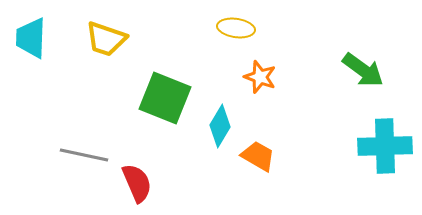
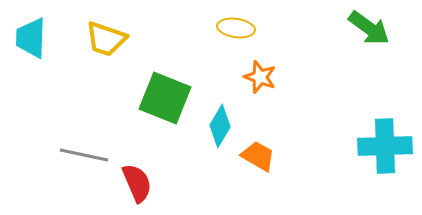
green arrow: moved 6 px right, 42 px up
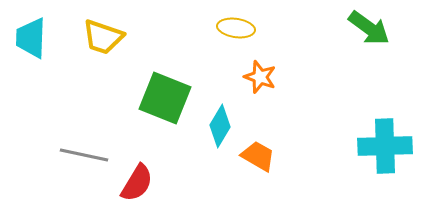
yellow trapezoid: moved 3 px left, 2 px up
red semicircle: rotated 54 degrees clockwise
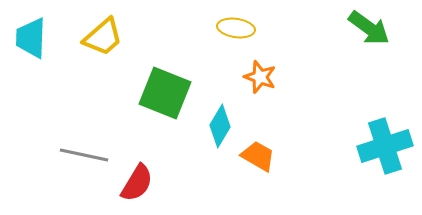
yellow trapezoid: rotated 60 degrees counterclockwise
green square: moved 5 px up
cyan cross: rotated 16 degrees counterclockwise
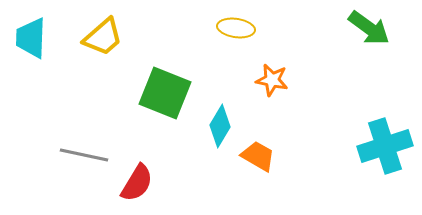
orange star: moved 12 px right, 3 px down; rotated 8 degrees counterclockwise
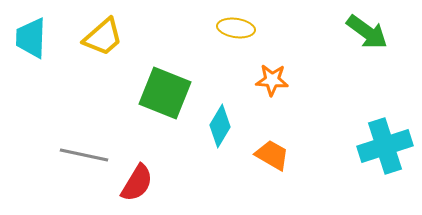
green arrow: moved 2 px left, 4 px down
orange star: rotated 8 degrees counterclockwise
orange trapezoid: moved 14 px right, 1 px up
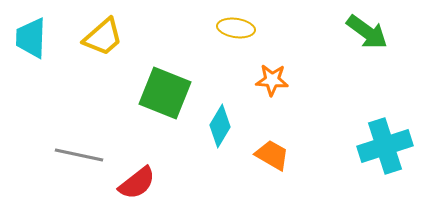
gray line: moved 5 px left
red semicircle: rotated 21 degrees clockwise
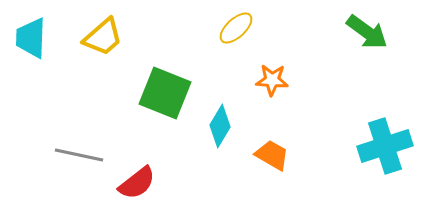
yellow ellipse: rotated 51 degrees counterclockwise
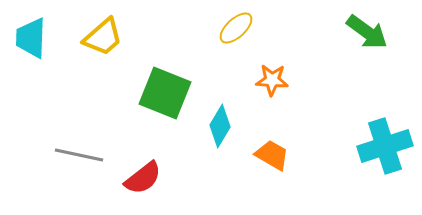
red semicircle: moved 6 px right, 5 px up
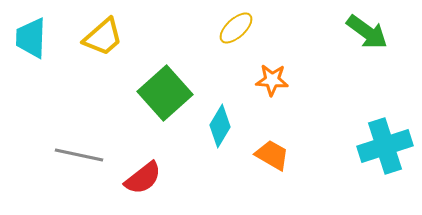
green square: rotated 26 degrees clockwise
